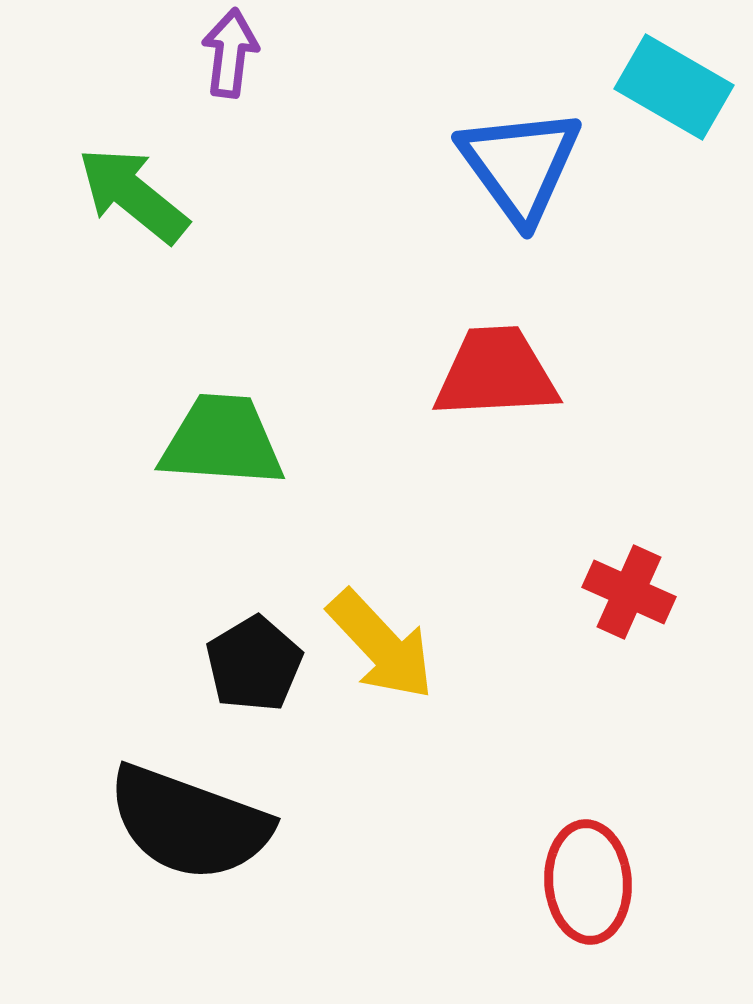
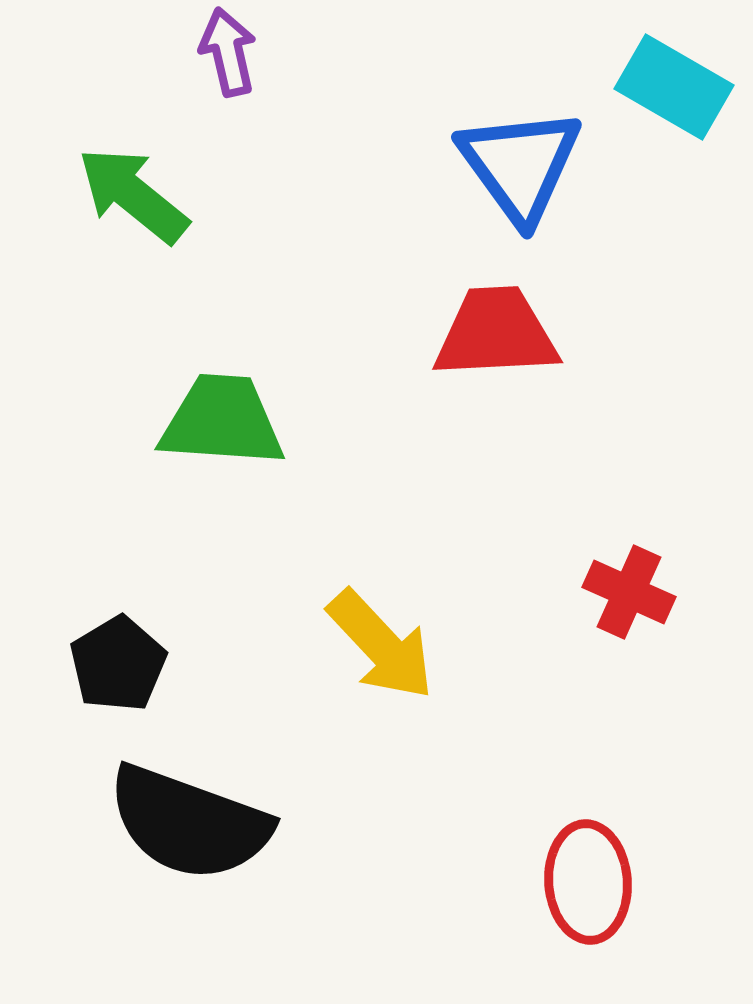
purple arrow: moved 2 px left, 1 px up; rotated 20 degrees counterclockwise
red trapezoid: moved 40 px up
green trapezoid: moved 20 px up
black pentagon: moved 136 px left
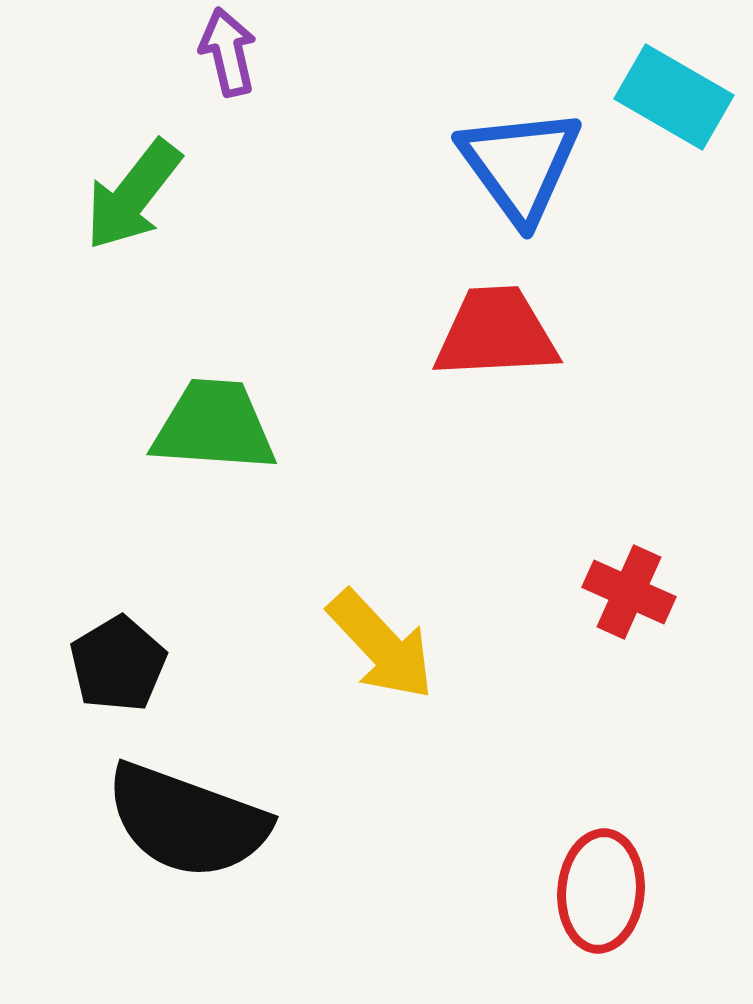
cyan rectangle: moved 10 px down
green arrow: rotated 91 degrees counterclockwise
green trapezoid: moved 8 px left, 5 px down
black semicircle: moved 2 px left, 2 px up
red ellipse: moved 13 px right, 9 px down; rotated 9 degrees clockwise
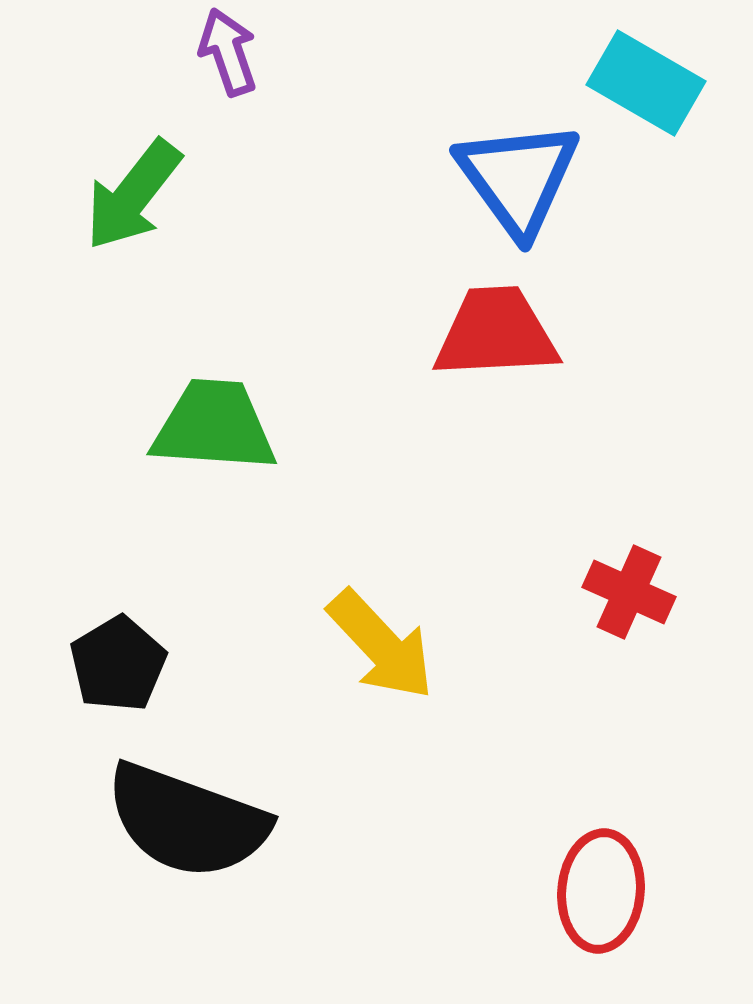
purple arrow: rotated 6 degrees counterclockwise
cyan rectangle: moved 28 px left, 14 px up
blue triangle: moved 2 px left, 13 px down
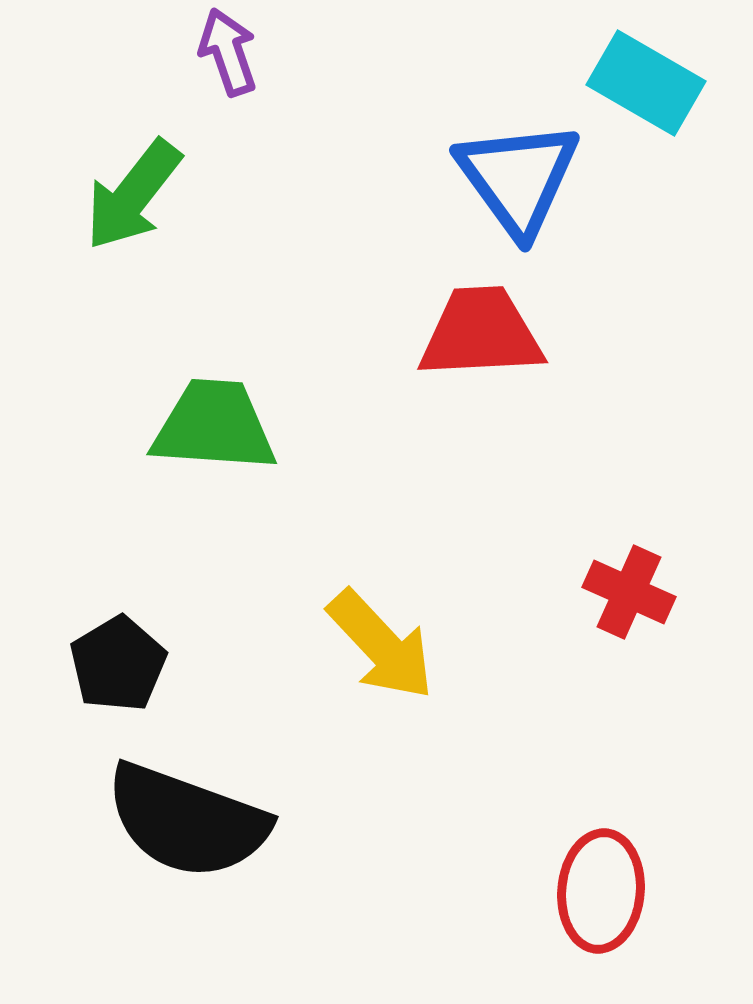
red trapezoid: moved 15 px left
